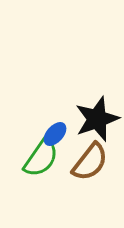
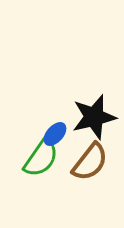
black star: moved 3 px left, 2 px up; rotated 6 degrees clockwise
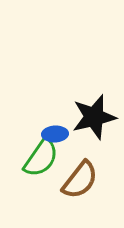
blue ellipse: rotated 45 degrees clockwise
brown semicircle: moved 10 px left, 18 px down
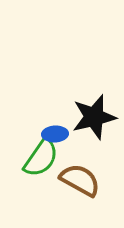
brown semicircle: rotated 99 degrees counterclockwise
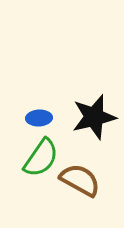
blue ellipse: moved 16 px left, 16 px up
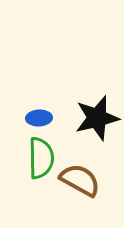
black star: moved 3 px right, 1 px down
green semicircle: rotated 36 degrees counterclockwise
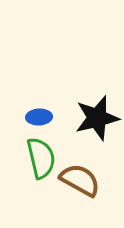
blue ellipse: moved 1 px up
green semicircle: rotated 12 degrees counterclockwise
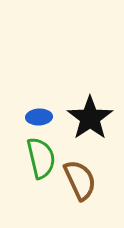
black star: moved 7 px left; rotated 21 degrees counterclockwise
brown semicircle: rotated 36 degrees clockwise
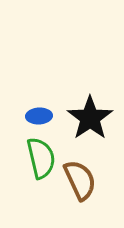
blue ellipse: moved 1 px up
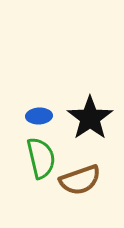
brown semicircle: rotated 96 degrees clockwise
